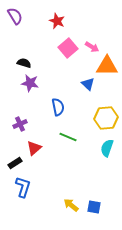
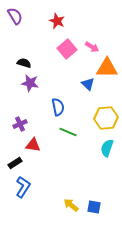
pink square: moved 1 px left, 1 px down
orange triangle: moved 2 px down
green line: moved 5 px up
red triangle: moved 1 px left, 3 px up; rotated 49 degrees clockwise
blue L-shape: rotated 15 degrees clockwise
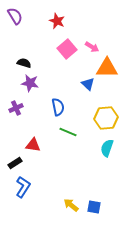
purple cross: moved 4 px left, 16 px up
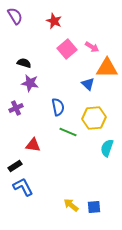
red star: moved 3 px left
yellow hexagon: moved 12 px left
black rectangle: moved 3 px down
blue L-shape: rotated 60 degrees counterclockwise
blue square: rotated 16 degrees counterclockwise
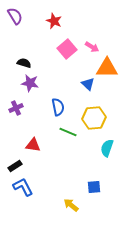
blue square: moved 20 px up
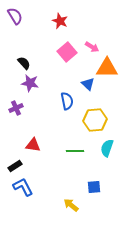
red star: moved 6 px right
pink square: moved 3 px down
black semicircle: rotated 32 degrees clockwise
blue semicircle: moved 9 px right, 6 px up
yellow hexagon: moved 1 px right, 2 px down
green line: moved 7 px right, 19 px down; rotated 24 degrees counterclockwise
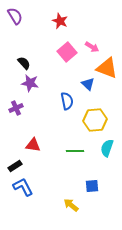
orange triangle: rotated 20 degrees clockwise
blue square: moved 2 px left, 1 px up
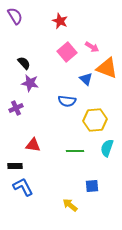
blue triangle: moved 2 px left, 5 px up
blue semicircle: rotated 108 degrees clockwise
black rectangle: rotated 32 degrees clockwise
yellow arrow: moved 1 px left
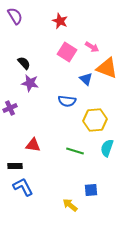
pink square: rotated 18 degrees counterclockwise
purple cross: moved 6 px left
green line: rotated 18 degrees clockwise
blue square: moved 1 px left, 4 px down
